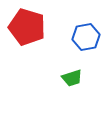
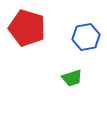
red pentagon: moved 1 px down
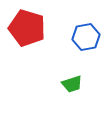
green trapezoid: moved 6 px down
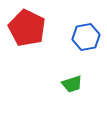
red pentagon: rotated 9 degrees clockwise
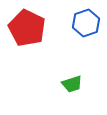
blue hexagon: moved 14 px up; rotated 8 degrees counterclockwise
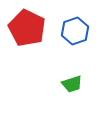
blue hexagon: moved 11 px left, 8 px down
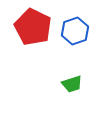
red pentagon: moved 6 px right, 1 px up
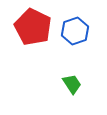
green trapezoid: rotated 105 degrees counterclockwise
